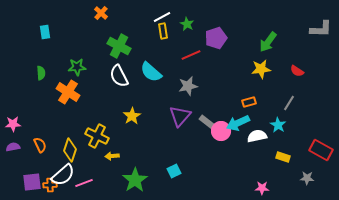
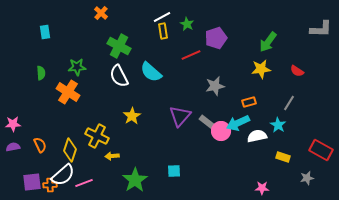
gray star at (188, 86): moved 27 px right
cyan square at (174, 171): rotated 24 degrees clockwise
gray star at (307, 178): rotated 16 degrees counterclockwise
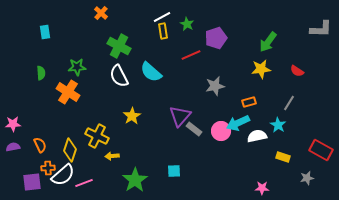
gray rectangle at (207, 122): moved 13 px left, 7 px down
orange cross at (50, 185): moved 2 px left, 17 px up
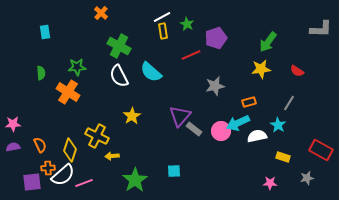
pink star at (262, 188): moved 8 px right, 5 px up
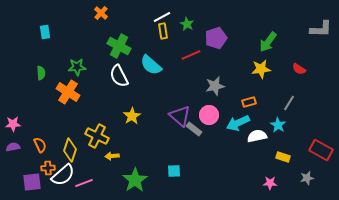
red semicircle at (297, 71): moved 2 px right, 2 px up
cyan semicircle at (151, 72): moved 7 px up
purple triangle at (180, 116): rotated 30 degrees counterclockwise
pink circle at (221, 131): moved 12 px left, 16 px up
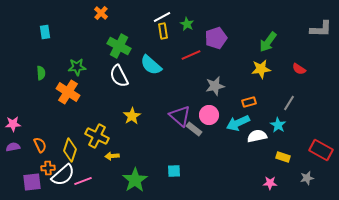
pink line at (84, 183): moved 1 px left, 2 px up
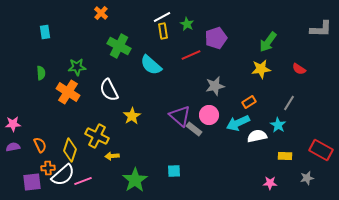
white semicircle at (119, 76): moved 10 px left, 14 px down
orange rectangle at (249, 102): rotated 16 degrees counterclockwise
yellow rectangle at (283, 157): moved 2 px right, 1 px up; rotated 16 degrees counterclockwise
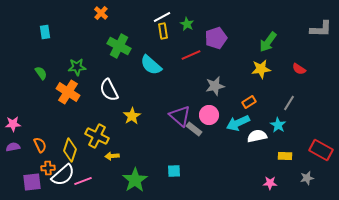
green semicircle at (41, 73): rotated 32 degrees counterclockwise
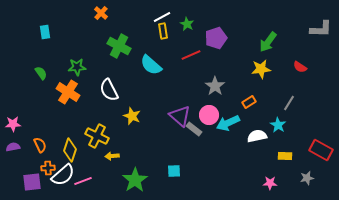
red semicircle at (299, 69): moved 1 px right, 2 px up
gray star at (215, 86): rotated 24 degrees counterclockwise
yellow star at (132, 116): rotated 18 degrees counterclockwise
cyan arrow at (238, 123): moved 10 px left
